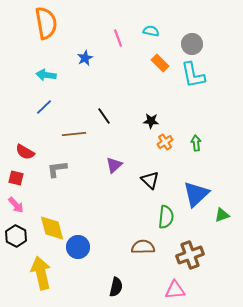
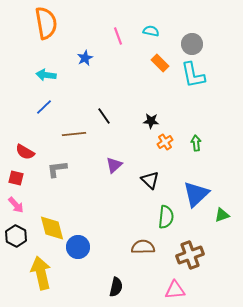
pink line: moved 2 px up
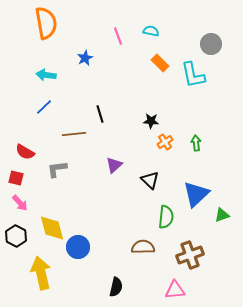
gray circle: moved 19 px right
black line: moved 4 px left, 2 px up; rotated 18 degrees clockwise
pink arrow: moved 4 px right, 2 px up
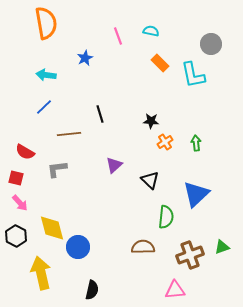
brown line: moved 5 px left
green triangle: moved 32 px down
black semicircle: moved 24 px left, 3 px down
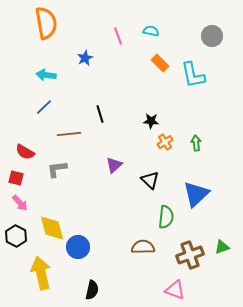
gray circle: moved 1 px right, 8 px up
pink triangle: rotated 25 degrees clockwise
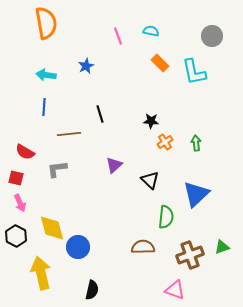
blue star: moved 1 px right, 8 px down
cyan L-shape: moved 1 px right, 3 px up
blue line: rotated 42 degrees counterclockwise
pink arrow: rotated 18 degrees clockwise
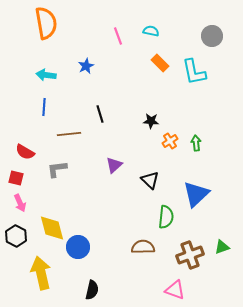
orange cross: moved 5 px right, 1 px up
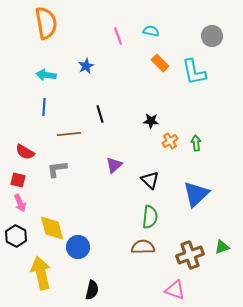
red square: moved 2 px right, 2 px down
green semicircle: moved 16 px left
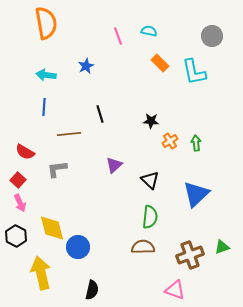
cyan semicircle: moved 2 px left
red square: rotated 28 degrees clockwise
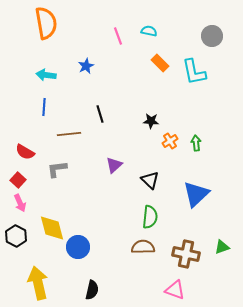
brown cross: moved 4 px left, 1 px up; rotated 32 degrees clockwise
yellow arrow: moved 3 px left, 10 px down
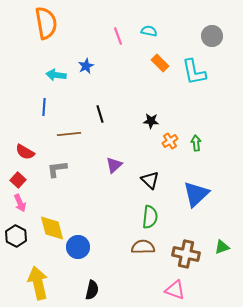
cyan arrow: moved 10 px right
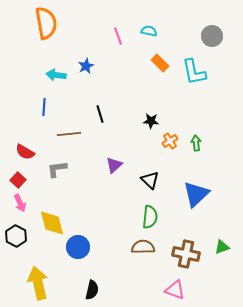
yellow diamond: moved 5 px up
